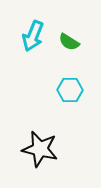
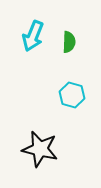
green semicircle: rotated 120 degrees counterclockwise
cyan hexagon: moved 2 px right, 5 px down; rotated 15 degrees clockwise
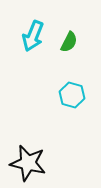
green semicircle: rotated 25 degrees clockwise
black star: moved 12 px left, 14 px down
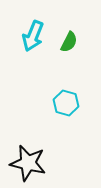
cyan hexagon: moved 6 px left, 8 px down
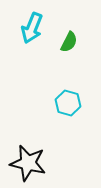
cyan arrow: moved 1 px left, 8 px up
cyan hexagon: moved 2 px right
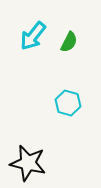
cyan arrow: moved 1 px right, 8 px down; rotated 16 degrees clockwise
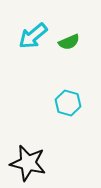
cyan arrow: rotated 12 degrees clockwise
green semicircle: rotated 40 degrees clockwise
